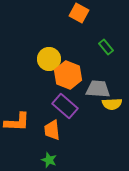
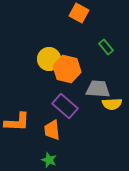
orange hexagon: moved 1 px left, 6 px up; rotated 8 degrees counterclockwise
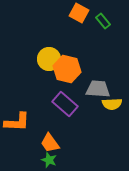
green rectangle: moved 3 px left, 26 px up
purple rectangle: moved 2 px up
orange trapezoid: moved 2 px left, 13 px down; rotated 30 degrees counterclockwise
